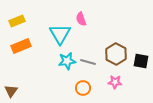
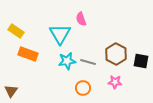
yellow rectangle: moved 1 px left, 10 px down; rotated 56 degrees clockwise
orange rectangle: moved 7 px right, 8 px down; rotated 42 degrees clockwise
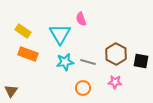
yellow rectangle: moved 7 px right
cyan star: moved 2 px left, 1 px down
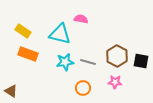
pink semicircle: rotated 120 degrees clockwise
cyan triangle: rotated 45 degrees counterclockwise
brown hexagon: moved 1 px right, 2 px down
brown triangle: rotated 32 degrees counterclockwise
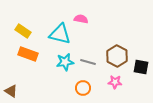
black square: moved 6 px down
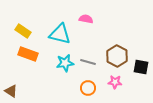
pink semicircle: moved 5 px right
cyan star: moved 1 px down
orange circle: moved 5 px right
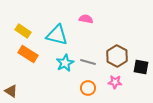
cyan triangle: moved 3 px left, 1 px down
orange rectangle: rotated 12 degrees clockwise
cyan star: rotated 18 degrees counterclockwise
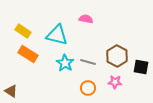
cyan star: rotated 12 degrees counterclockwise
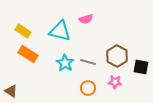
pink semicircle: rotated 152 degrees clockwise
cyan triangle: moved 3 px right, 4 px up
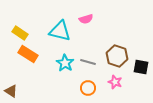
yellow rectangle: moved 3 px left, 2 px down
brown hexagon: rotated 10 degrees counterclockwise
pink star: rotated 16 degrees clockwise
